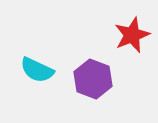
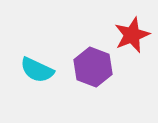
purple hexagon: moved 12 px up
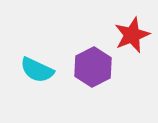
purple hexagon: rotated 12 degrees clockwise
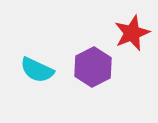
red star: moved 2 px up
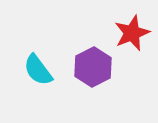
cyan semicircle: moved 1 px right; rotated 28 degrees clockwise
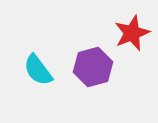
purple hexagon: rotated 12 degrees clockwise
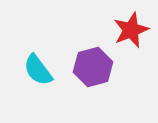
red star: moved 1 px left, 3 px up
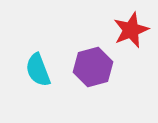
cyan semicircle: rotated 16 degrees clockwise
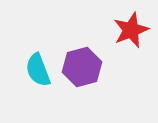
purple hexagon: moved 11 px left
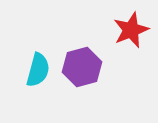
cyan semicircle: rotated 144 degrees counterclockwise
